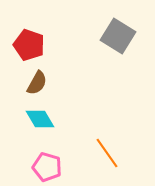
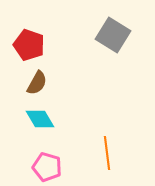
gray square: moved 5 px left, 1 px up
orange line: rotated 28 degrees clockwise
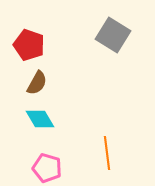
pink pentagon: moved 1 px down
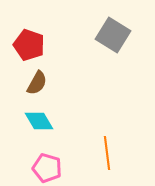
cyan diamond: moved 1 px left, 2 px down
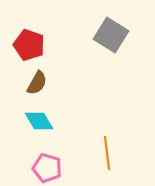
gray square: moved 2 px left
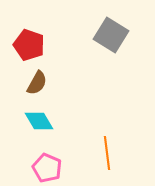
pink pentagon: rotated 8 degrees clockwise
